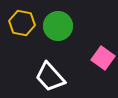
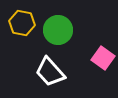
green circle: moved 4 px down
white trapezoid: moved 5 px up
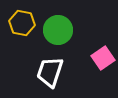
pink square: rotated 20 degrees clockwise
white trapezoid: rotated 60 degrees clockwise
